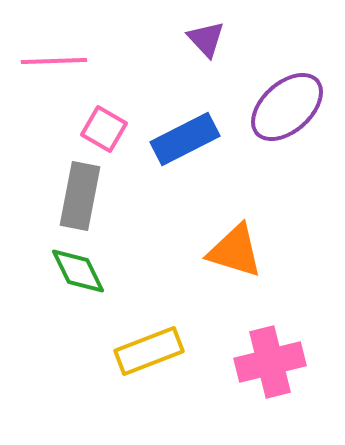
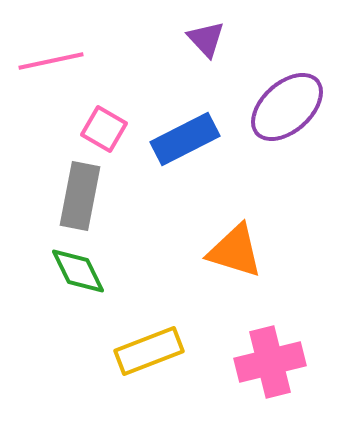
pink line: moved 3 px left; rotated 10 degrees counterclockwise
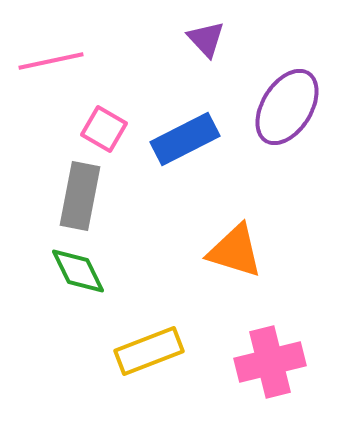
purple ellipse: rotated 16 degrees counterclockwise
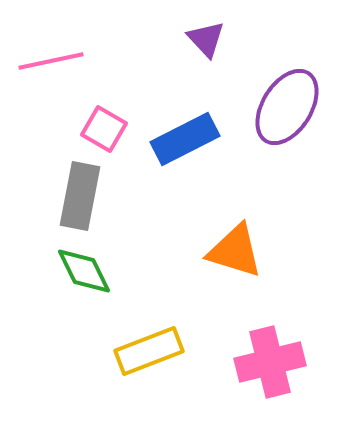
green diamond: moved 6 px right
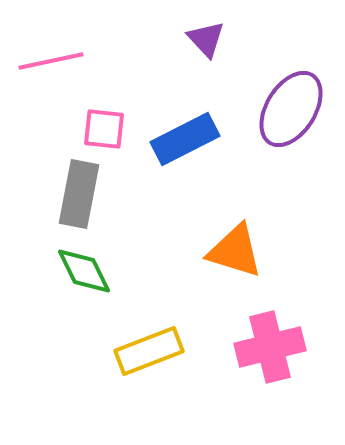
purple ellipse: moved 4 px right, 2 px down
pink square: rotated 24 degrees counterclockwise
gray rectangle: moved 1 px left, 2 px up
pink cross: moved 15 px up
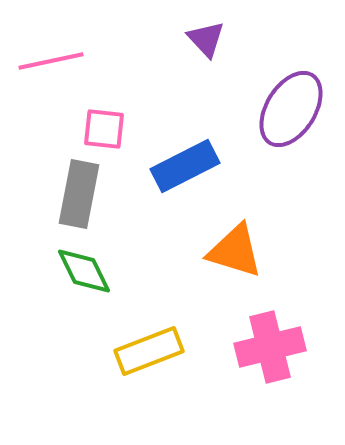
blue rectangle: moved 27 px down
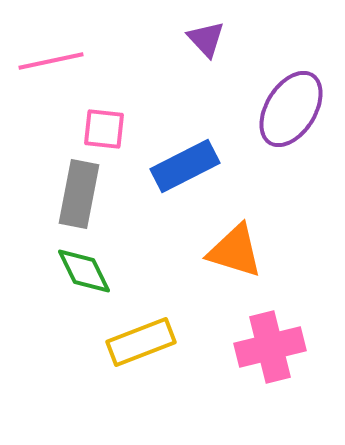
yellow rectangle: moved 8 px left, 9 px up
